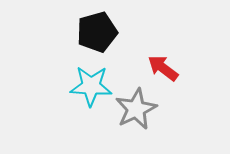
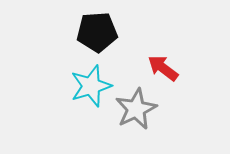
black pentagon: rotated 12 degrees clockwise
cyan star: rotated 21 degrees counterclockwise
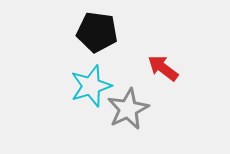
black pentagon: rotated 12 degrees clockwise
gray star: moved 8 px left
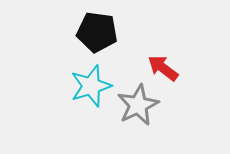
gray star: moved 10 px right, 4 px up
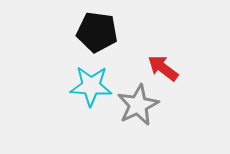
cyan star: rotated 21 degrees clockwise
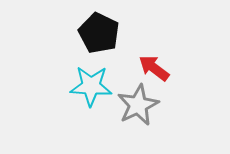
black pentagon: moved 2 px right, 1 px down; rotated 18 degrees clockwise
red arrow: moved 9 px left
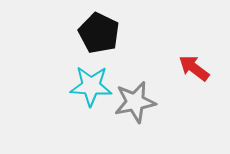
red arrow: moved 40 px right
gray star: moved 3 px left, 3 px up; rotated 15 degrees clockwise
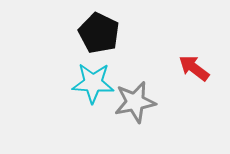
cyan star: moved 2 px right, 3 px up
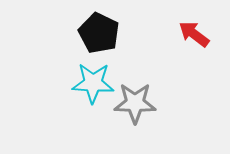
red arrow: moved 34 px up
gray star: moved 1 px down; rotated 12 degrees clockwise
